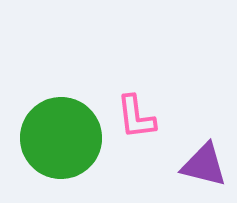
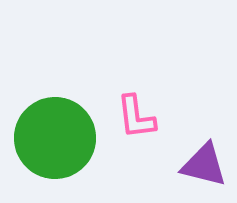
green circle: moved 6 px left
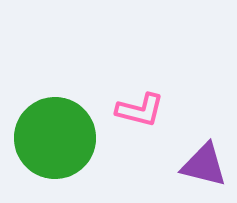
pink L-shape: moved 4 px right, 7 px up; rotated 69 degrees counterclockwise
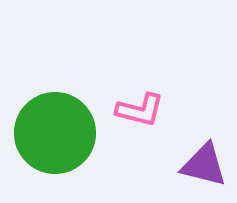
green circle: moved 5 px up
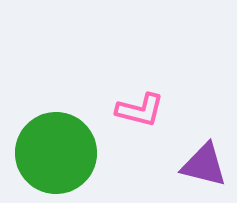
green circle: moved 1 px right, 20 px down
